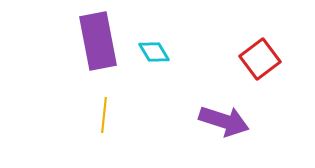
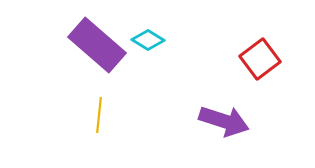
purple rectangle: moved 1 px left, 4 px down; rotated 38 degrees counterclockwise
cyan diamond: moved 6 px left, 12 px up; rotated 28 degrees counterclockwise
yellow line: moved 5 px left
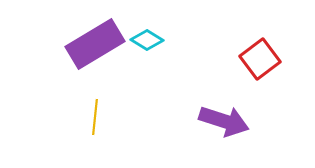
cyan diamond: moved 1 px left
purple rectangle: moved 2 px left, 1 px up; rotated 72 degrees counterclockwise
yellow line: moved 4 px left, 2 px down
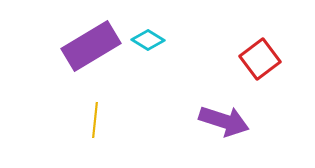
cyan diamond: moved 1 px right
purple rectangle: moved 4 px left, 2 px down
yellow line: moved 3 px down
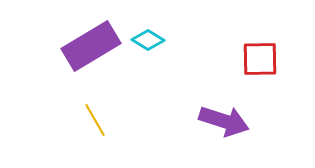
red square: rotated 36 degrees clockwise
yellow line: rotated 36 degrees counterclockwise
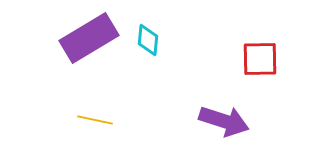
cyan diamond: rotated 64 degrees clockwise
purple rectangle: moved 2 px left, 8 px up
yellow line: rotated 48 degrees counterclockwise
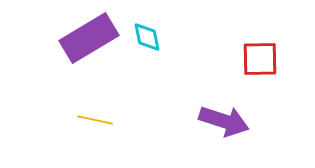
cyan diamond: moved 1 px left, 3 px up; rotated 16 degrees counterclockwise
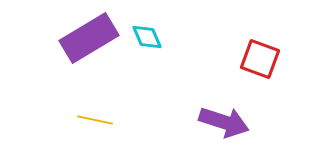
cyan diamond: rotated 12 degrees counterclockwise
red square: rotated 21 degrees clockwise
purple arrow: moved 1 px down
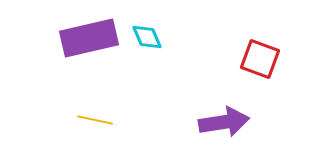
purple rectangle: rotated 18 degrees clockwise
purple arrow: rotated 27 degrees counterclockwise
